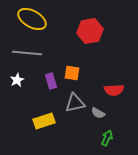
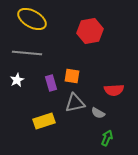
orange square: moved 3 px down
purple rectangle: moved 2 px down
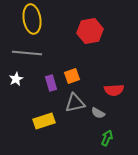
yellow ellipse: rotated 52 degrees clockwise
orange square: rotated 28 degrees counterclockwise
white star: moved 1 px left, 1 px up
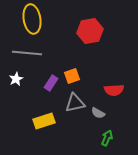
purple rectangle: rotated 49 degrees clockwise
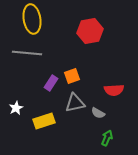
white star: moved 29 px down
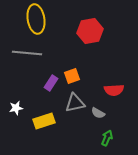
yellow ellipse: moved 4 px right
white star: rotated 16 degrees clockwise
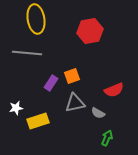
red semicircle: rotated 18 degrees counterclockwise
yellow rectangle: moved 6 px left
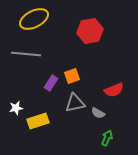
yellow ellipse: moved 2 px left; rotated 72 degrees clockwise
gray line: moved 1 px left, 1 px down
